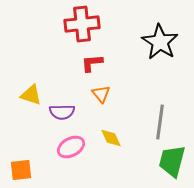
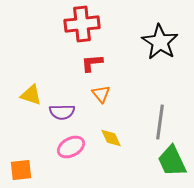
green trapezoid: rotated 40 degrees counterclockwise
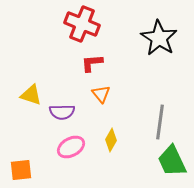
red cross: rotated 28 degrees clockwise
black star: moved 1 px left, 4 px up
yellow diamond: moved 2 px down; rotated 55 degrees clockwise
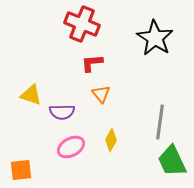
black star: moved 4 px left
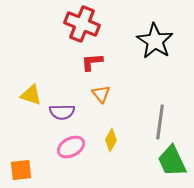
black star: moved 3 px down
red L-shape: moved 1 px up
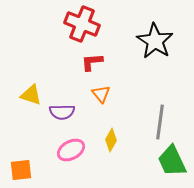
pink ellipse: moved 3 px down
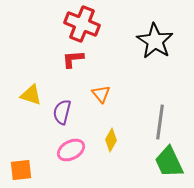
red L-shape: moved 19 px left, 3 px up
purple semicircle: rotated 105 degrees clockwise
green trapezoid: moved 3 px left, 1 px down
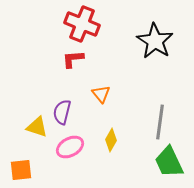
yellow triangle: moved 6 px right, 32 px down
pink ellipse: moved 1 px left, 3 px up
